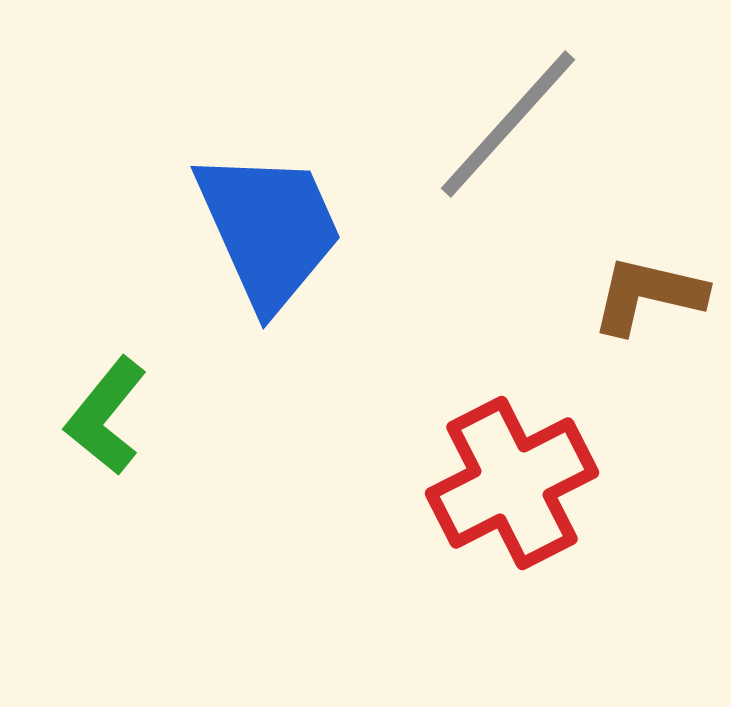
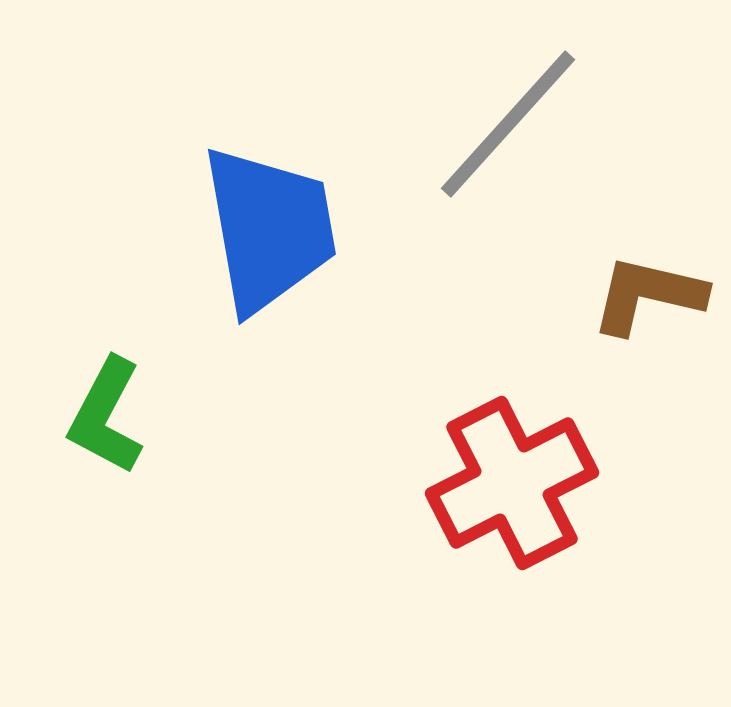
blue trapezoid: rotated 14 degrees clockwise
green L-shape: rotated 11 degrees counterclockwise
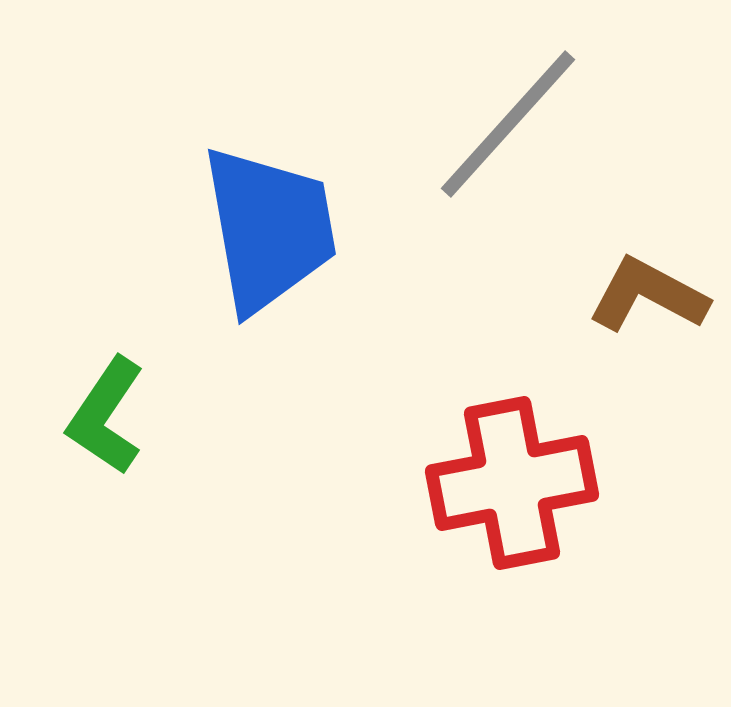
brown L-shape: rotated 15 degrees clockwise
green L-shape: rotated 6 degrees clockwise
red cross: rotated 16 degrees clockwise
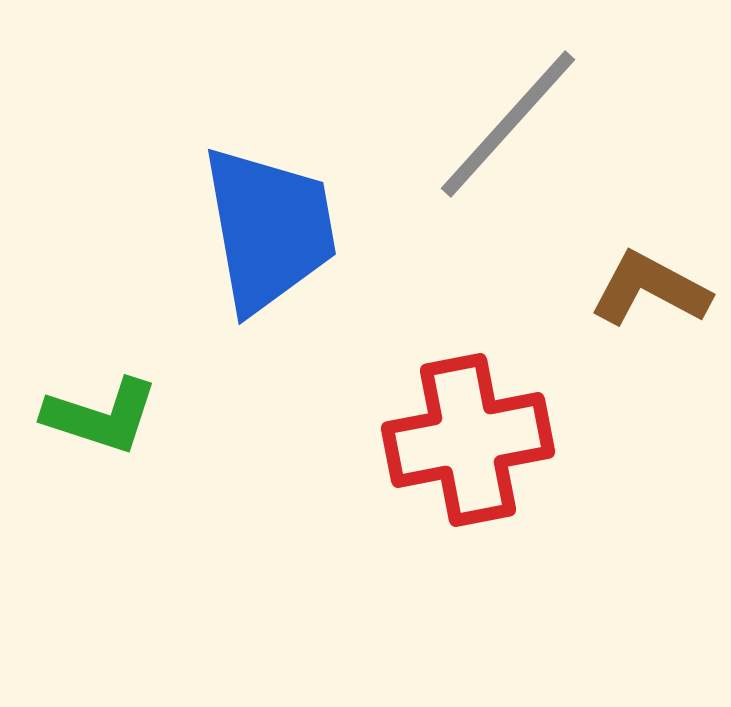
brown L-shape: moved 2 px right, 6 px up
green L-shape: moved 5 px left; rotated 106 degrees counterclockwise
red cross: moved 44 px left, 43 px up
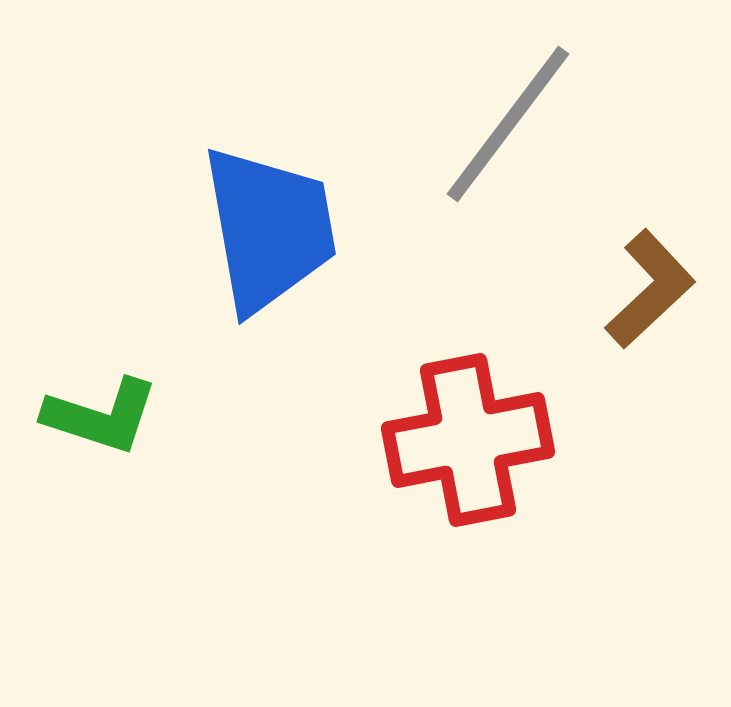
gray line: rotated 5 degrees counterclockwise
brown L-shape: rotated 109 degrees clockwise
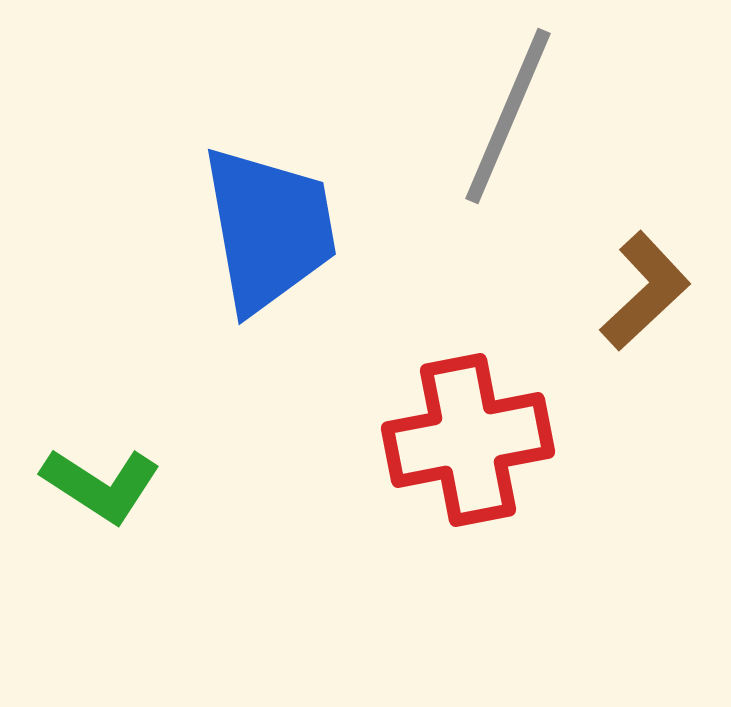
gray line: moved 8 px up; rotated 14 degrees counterclockwise
brown L-shape: moved 5 px left, 2 px down
green L-shape: moved 69 px down; rotated 15 degrees clockwise
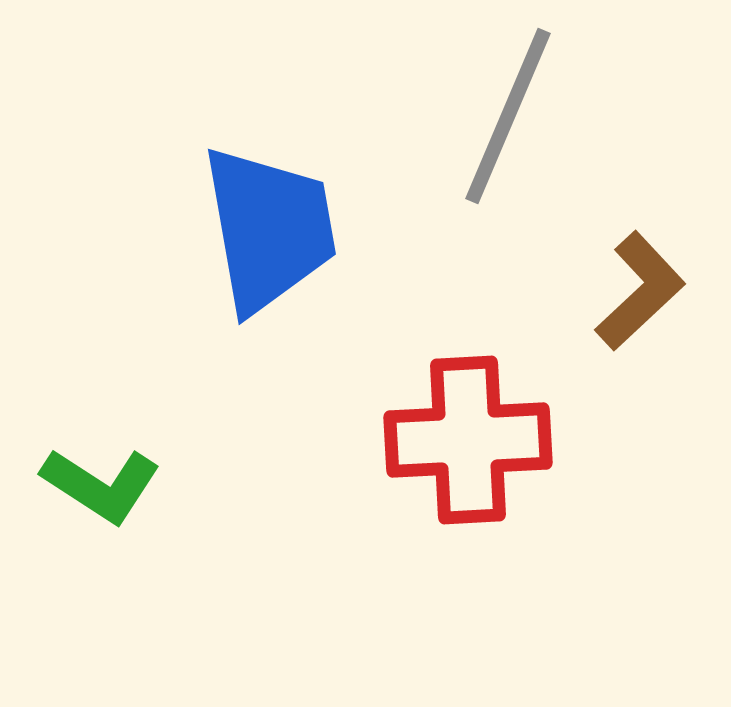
brown L-shape: moved 5 px left
red cross: rotated 8 degrees clockwise
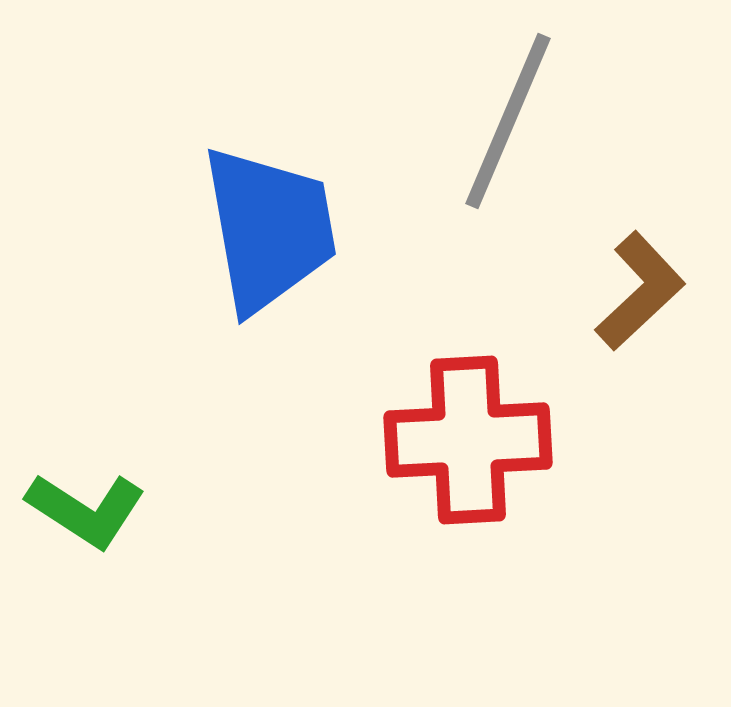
gray line: moved 5 px down
green L-shape: moved 15 px left, 25 px down
